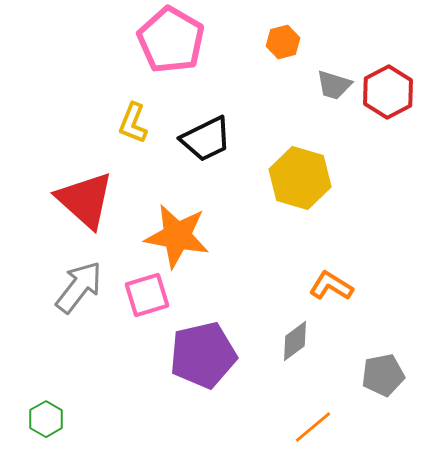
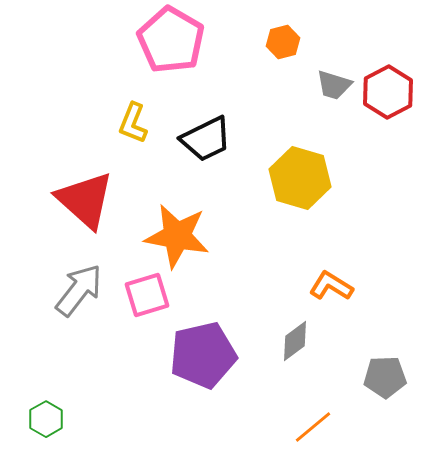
gray arrow: moved 3 px down
gray pentagon: moved 2 px right, 2 px down; rotated 9 degrees clockwise
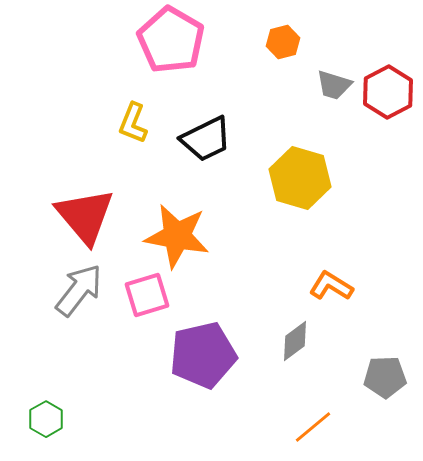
red triangle: moved 16 px down; rotated 8 degrees clockwise
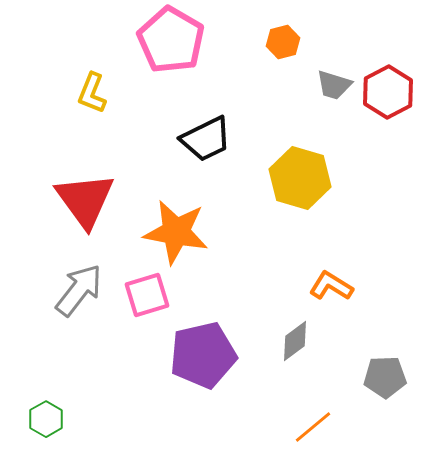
yellow L-shape: moved 41 px left, 30 px up
red triangle: moved 16 px up; rotated 4 degrees clockwise
orange star: moved 1 px left, 4 px up
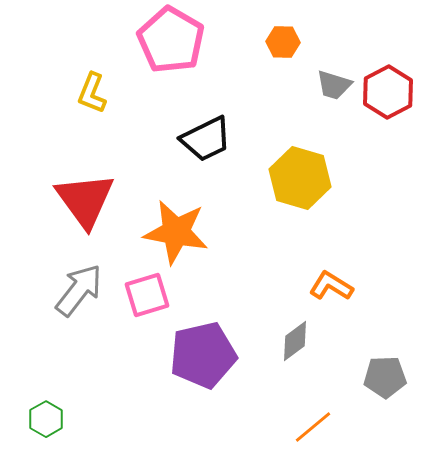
orange hexagon: rotated 16 degrees clockwise
